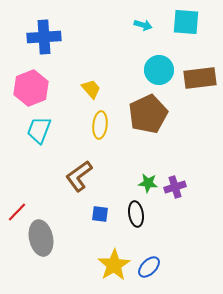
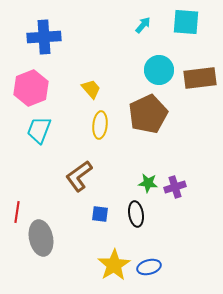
cyan arrow: rotated 66 degrees counterclockwise
red line: rotated 35 degrees counterclockwise
blue ellipse: rotated 30 degrees clockwise
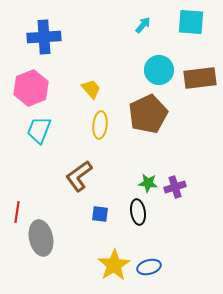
cyan square: moved 5 px right
black ellipse: moved 2 px right, 2 px up
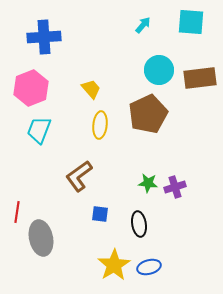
black ellipse: moved 1 px right, 12 px down
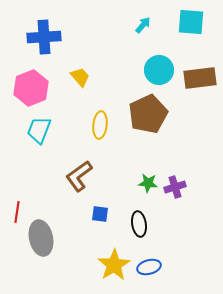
yellow trapezoid: moved 11 px left, 12 px up
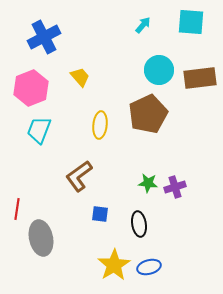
blue cross: rotated 24 degrees counterclockwise
red line: moved 3 px up
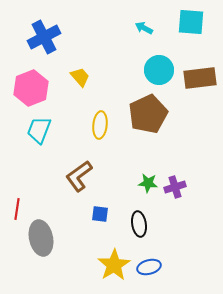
cyan arrow: moved 1 px right, 3 px down; rotated 102 degrees counterclockwise
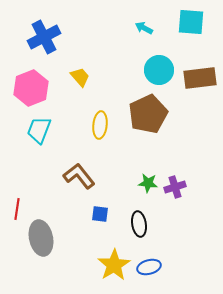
brown L-shape: rotated 88 degrees clockwise
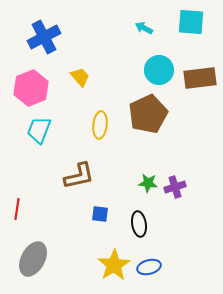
brown L-shape: rotated 116 degrees clockwise
gray ellipse: moved 8 px left, 21 px down; rotated 40 degrees clockwise
